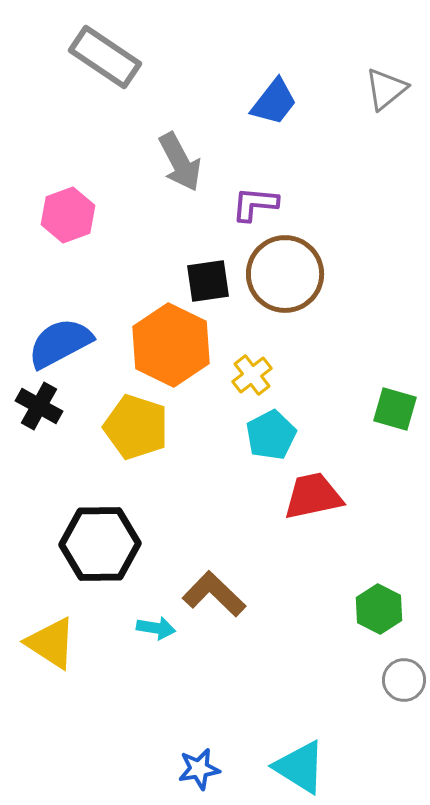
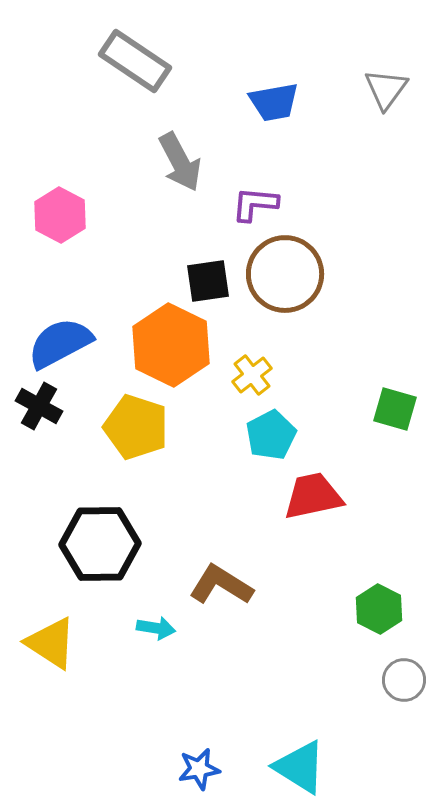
gray rectangle: moved 30 px right, 4 px down
gray triangle: rotated 15 degrees counterclockwise
blue trapezoid: rotated 42 degrees clockwise
pink hexagon: moved 8 px left; rotated 12 degrees counterclockwise
brown L-shape: moved 7 px right, 9 px up; rotated 12 degrees counterclockwise
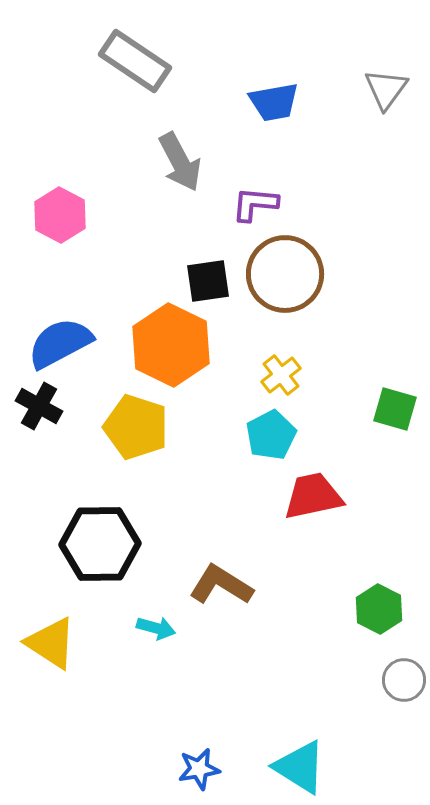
yellow cross: moved 29 px right
cyan arrow: rotated 6 degrees clockwise
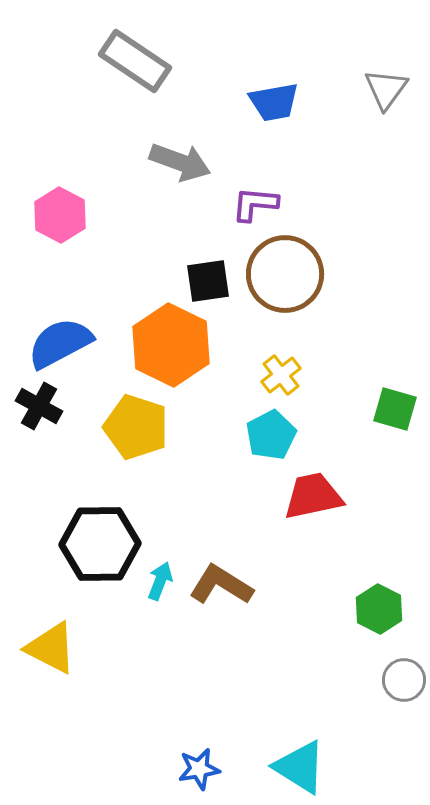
gray arrow: rotated 42 degrees counterclockwise
cyan arrow: moved 4 px right, 47 px up; rotated 84 degrees counterclockwise
yellow triangle: moved 5 px down; rotated 6 degrees counterclockwise
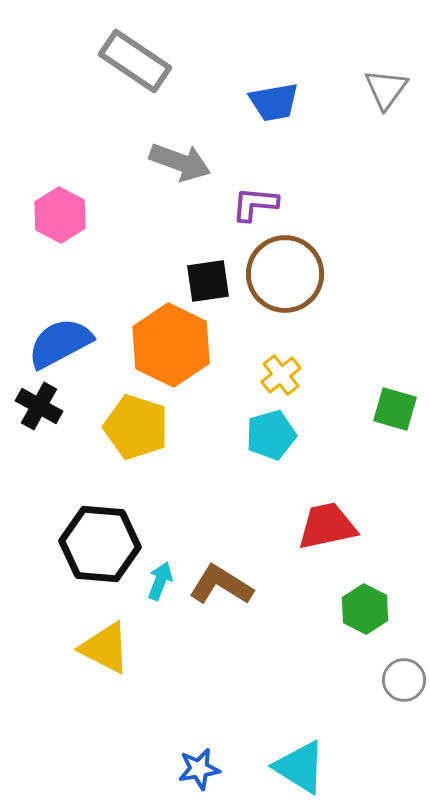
cyan pentagon: rotated 12 degrees clockwise
red trapezoid: moved 14 px right, 30 px down
black hexagon: rotated 6 degrees clockwise
green hexagon: moved 14 px left
yellow triangle: moved 54 px right
